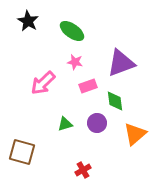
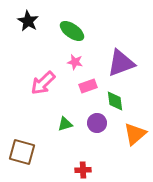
red cross: rotated 28 degrees clockwise
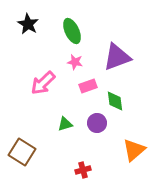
black star: moved 3 px down
green ellipse: rotated 30 degrees clockwise
purple triangle: moved 4 px left, 6 px up
orange triangle: moved 1 px left, 16 px down
brown square: rotated 16 degrees clockwise
red cross: rotated 14 degrees counterclockwise
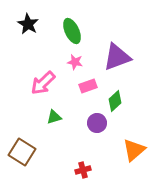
green diamond: rotated 55 degrees clockwise
green triangle: moved 11 px left, 7 px up
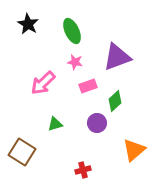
green triangle: moved 1 px right, 7 px down
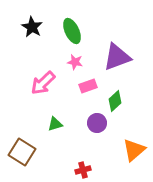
black star: moved 4 px right, 3 px down
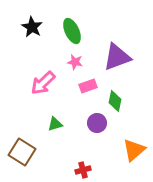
green diamond: rotated 35 degrees counterclockwise
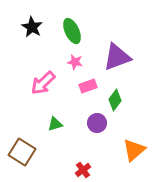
green diamond: moved 1 px up; rotated 25 degrees clockwise
red cross: rotated 21 degrees counterclockwise
